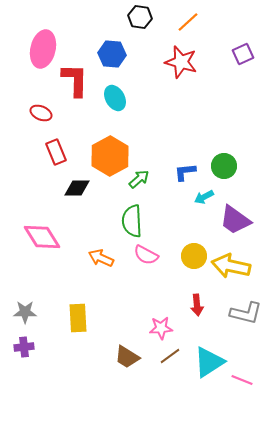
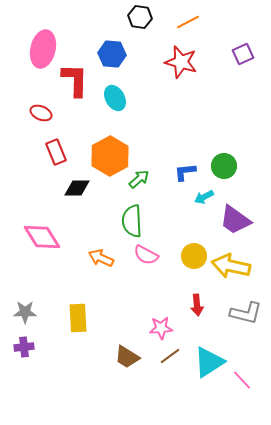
orange line: rotated 15 degrees clockwise
pink line: rotated 25 degrees clockwise
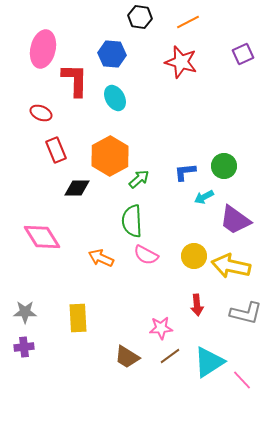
red rectangle: moved 2 px up
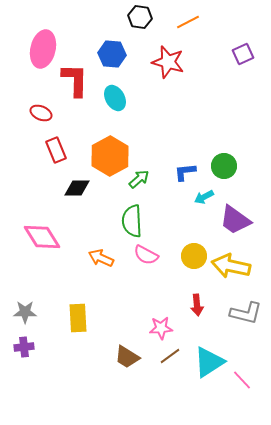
red star: moved 13 px left
